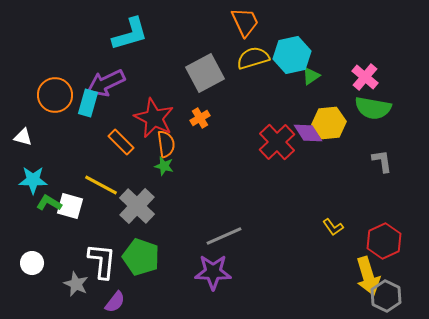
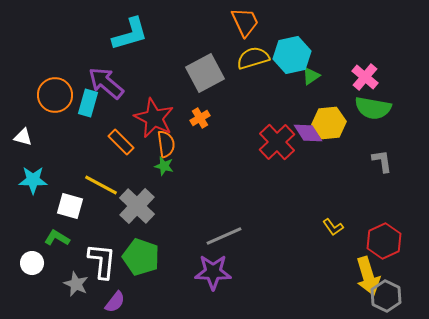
purple arrow: rotated 66 degrees clockwise
green L-shape: moved 8 px right, 35 px down
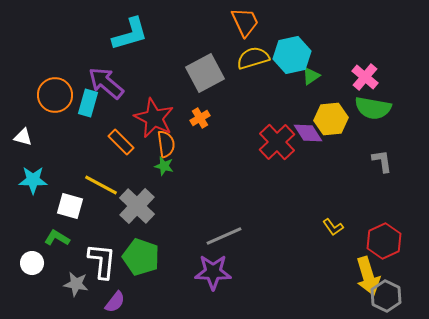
yellow hexagon: moved 2 px right, 4 px up
gray star: rotated 15 degrees counterclockwise
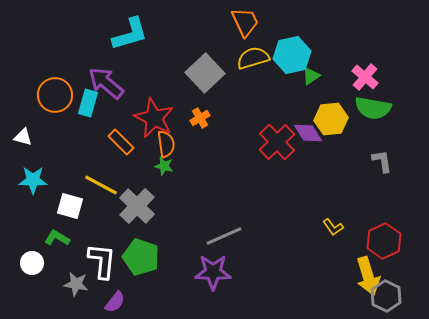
gray square: rotated 15 degrees counterclockwise
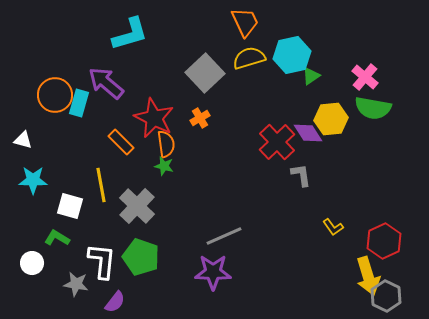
yellow semicircle: moved 4 px left
cyan rectangle: moved 9 px left
white triangle: moved 3 px down
gray L-shape: moved 81 px left, 14 px down
yellow line: rotated 52 degrees clockwise
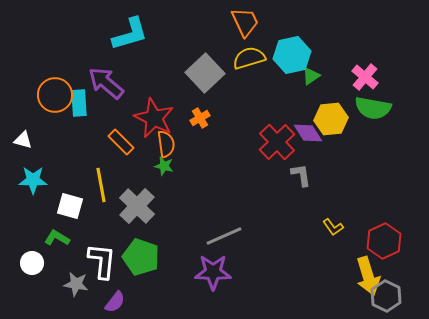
cyan rectangle: rotated 20 degrees counterclockwise
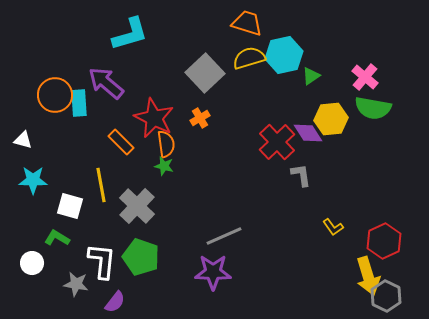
orange trapezoid: moved 2 px right, 1 px down; rotated 48 degrees counterclockwise
cyan hexagon: moved 8 px left
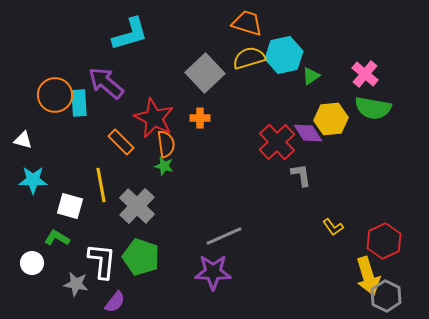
pink cross: moved 3 px up
orange cross: rotated 30 degrees clockwise
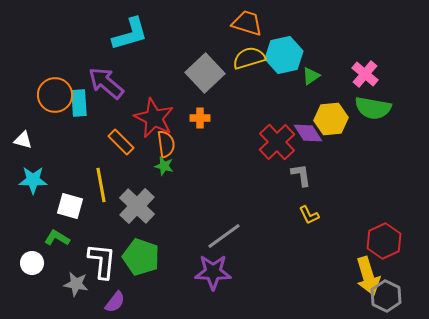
yellow L-shape: moved 24 px left, 12 px up; rotated 10 degrees clockwise
gray line: rotated 12 degrees counterclockwise
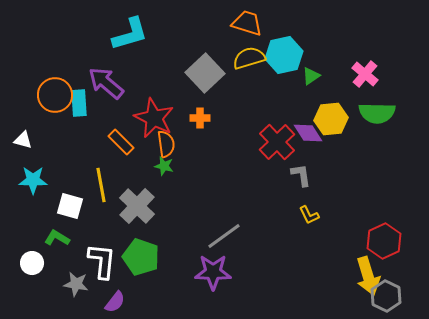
green semicircle: moved 4 px right, 5 px down; rotated 9 degrees counterclockwise
